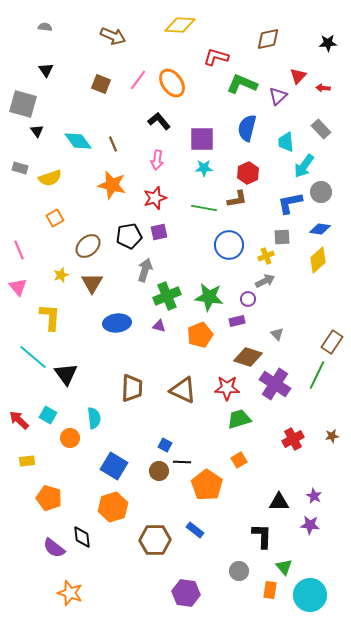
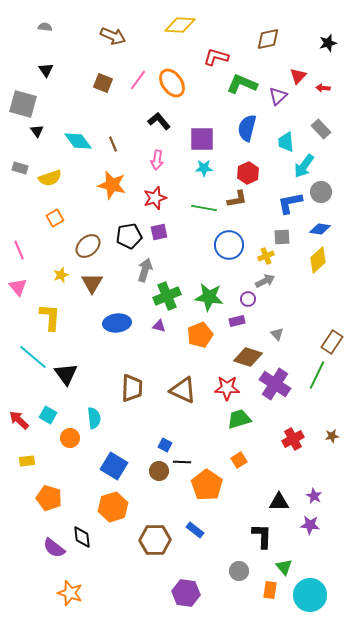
black star at (328, 43): rotated 12 degrees counterclockwise
brown square at (101, 84): moved 2 px right, 1 px up
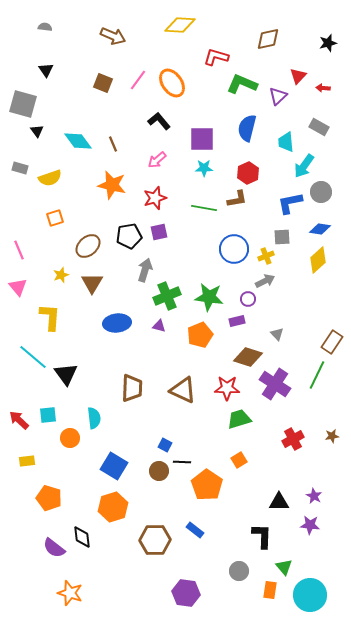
gray rectangle at (321, 129): moved 2 px left, 2 px up; rotated 18 degrees counterclockwise
pink arrow at (157, 160): rotated 42 degrees clockwise
orange square at (55, 218): rotated 12 degrees clockwise
blue circle at (229, 245): moved 5 px right, 4 px down
cyan square at (48, 415): rotated 36 degrees counterclockwise
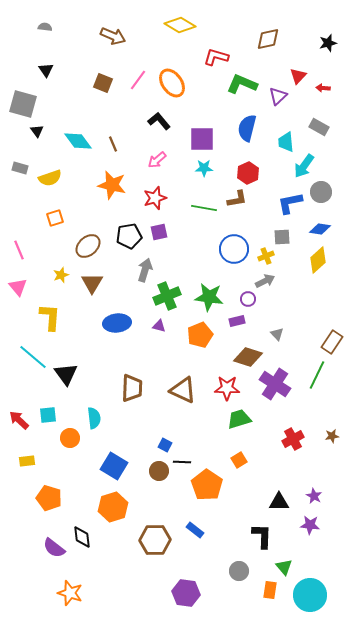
yellow diamond at (180, 25): rotated 28 degrees clockwise
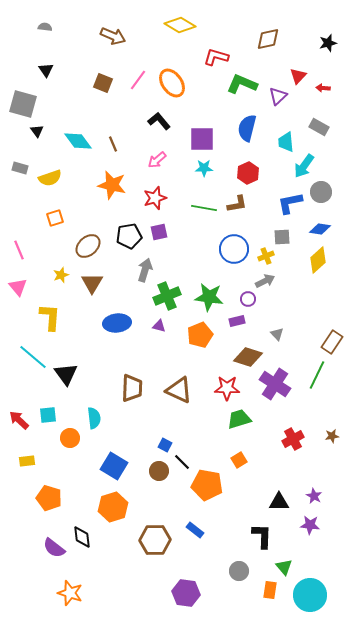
brown L-shape at (237, 199): moved 5 px down
brown triangle at (183, 390): moved 4 px left
black line at (182, 462): rotated 42 degrees clockwise
orange pentagon at (207, 485): rotated 24 degrees counterclockwise
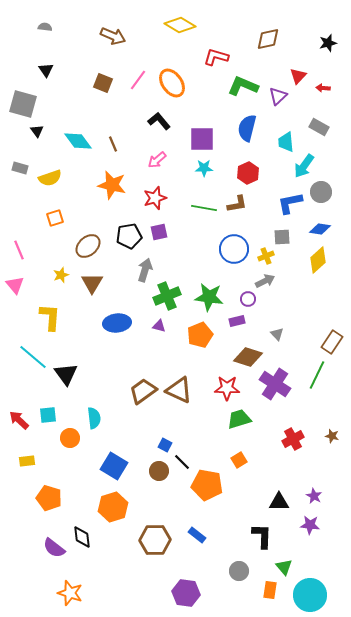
green L-shape at (242, 84): moved 1 px right, 2 px down
pink triangle at (18, 287): moved 3 px left, 2 px up
brown trapezoid at (132, 388): moved 11 px right, 3 px down; rotated 128 degrees counterclockwise
brown star at (332, 436): rotated 24 degrees clockwise
blue rectangle at (195, 530): moved 2 px right, 5 px down
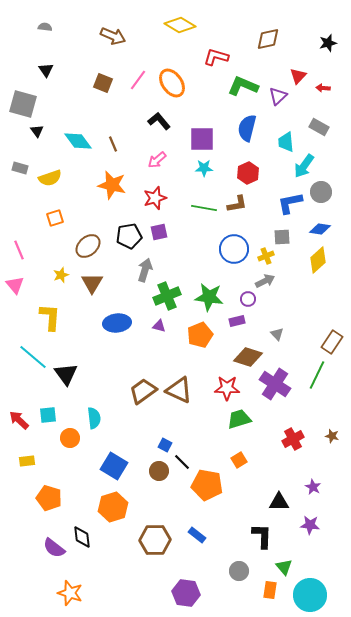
purple star at (314, 496): moved 1 px left, 9 px up
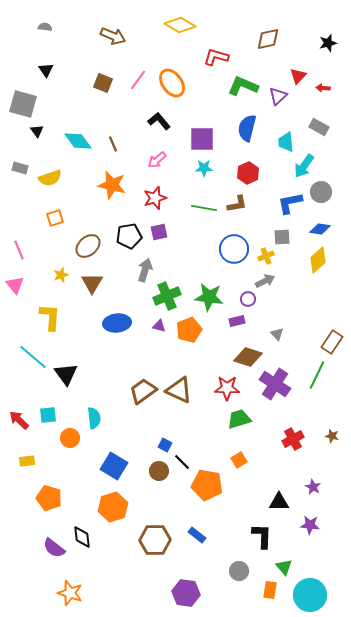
orange pentagon at (200, 335): moved 11 px left, 5 px up
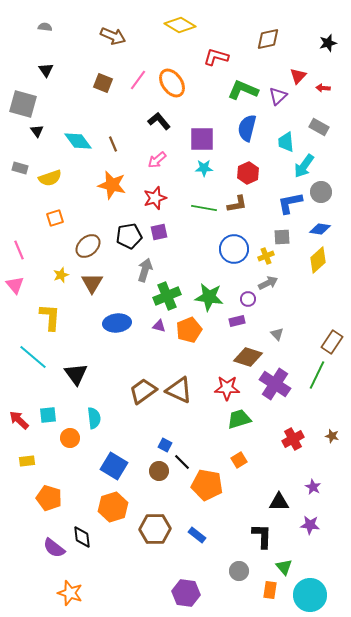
green L-shape at (243, 86): moved 4 px down
gray arrow at (265, 281): moved 3 px right, 2 px down
black triangle at (66, 374): moved 10 px right
brown hexagon at (155, 540): moved 11 px up
